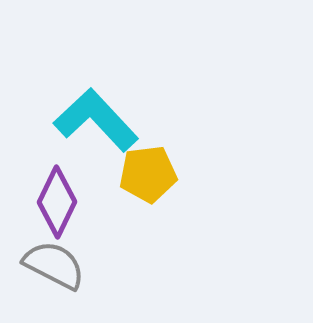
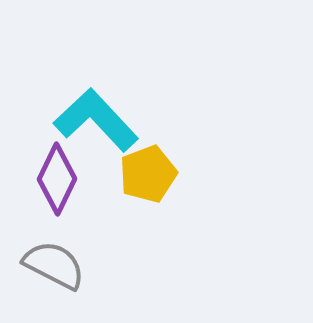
yellow pentagon: rotated 14 degrees counterclockwise
purple diamond: moved 23 px up
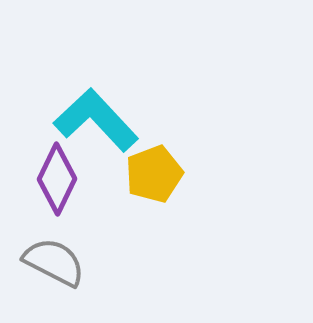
yellow pentagon: moved 6 px right
gray semicircle: moved 3 px up
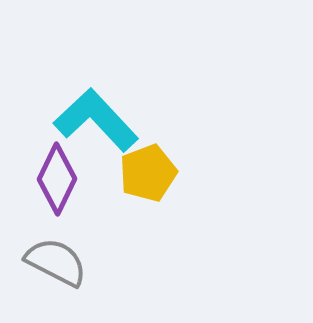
yellow pentagon: moved 6 px left, 1 px up
gray semicircle: moved 2 px right
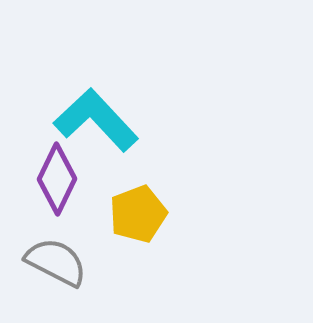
yellow pentagon: moved 10 px left, 41 px down
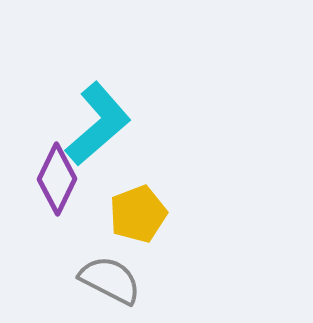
cyan L-shape: moved 2 px right, 4 px down; rotated 92 degrees clockwise
gray semicircle: moved 54 px right, 18 px down
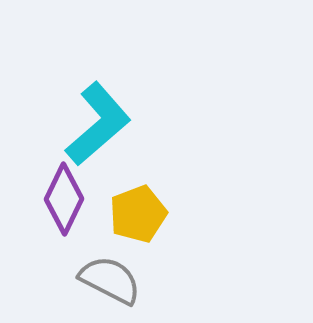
purple diamond: moved 7 px right, 20 px down
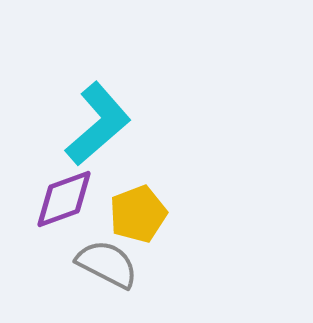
purple diamond: rotated 44 degrees clockwise
gray semicircle: moved 3 px left, 16 px up
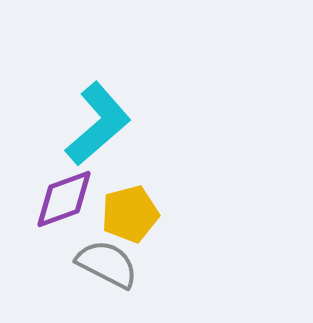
yellow pentagon: moved 8 px left; rotated 6 degrees clockwise
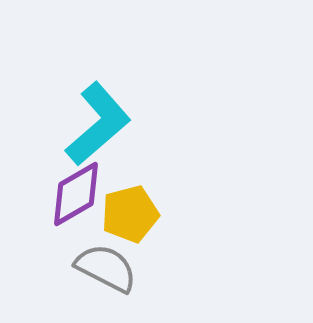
purple diamond: moved 12 px right, 5 px up; rotated 10 degrees counterclockwise
gray semicircle: moved 1 px left, 4 px down
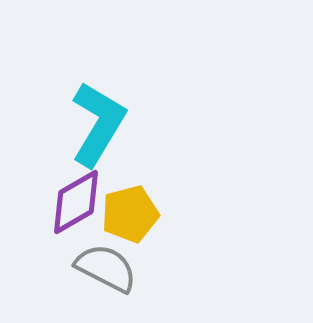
cyan L-shape: rotated 18 degrees counterclockwise
purple diamond: moved 8 px down
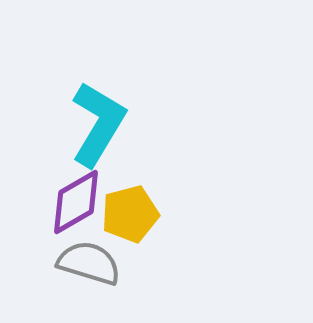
gray semicircle: moved 17 px left, 5 px up; rotated 10 degrees counterclockwise
